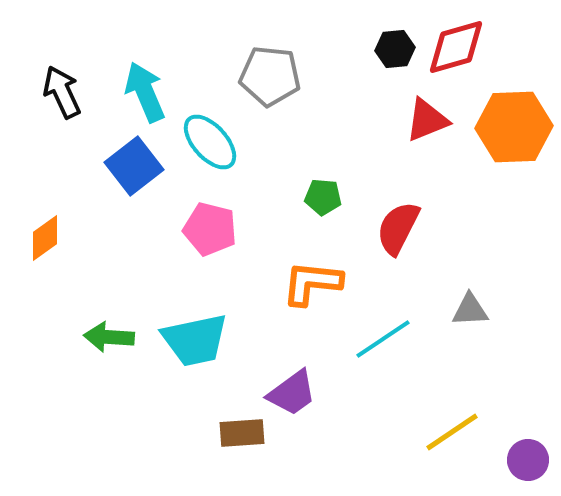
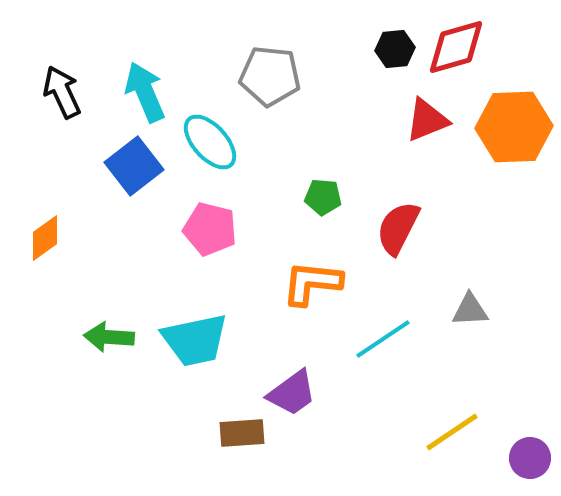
purple circle: moved 2 px right, 2 px up
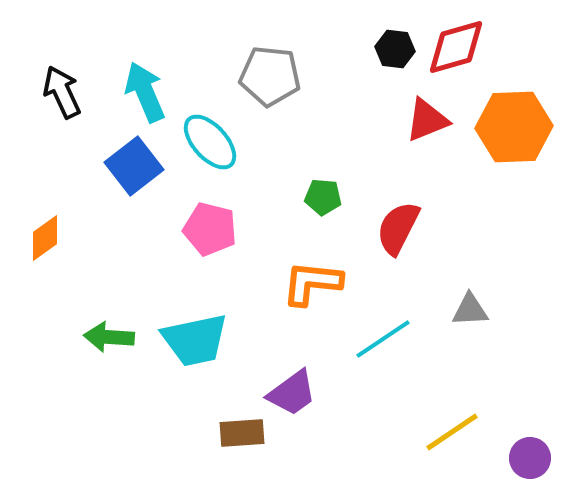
black hexagon: rotated 12 degrees clockwise
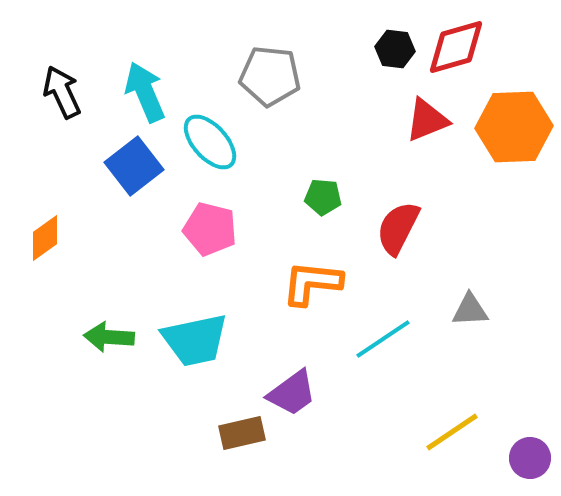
brown rectangle: rotated 9 degrees counterclockwise
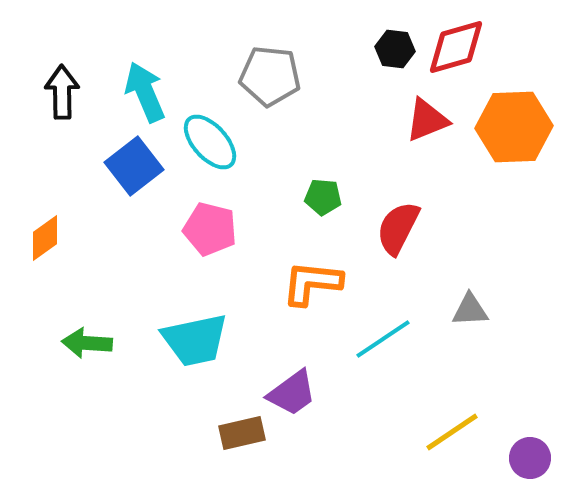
black arrow: rotated 24 degrees clockwise
green arrow: moved 22 px left, 6 px down
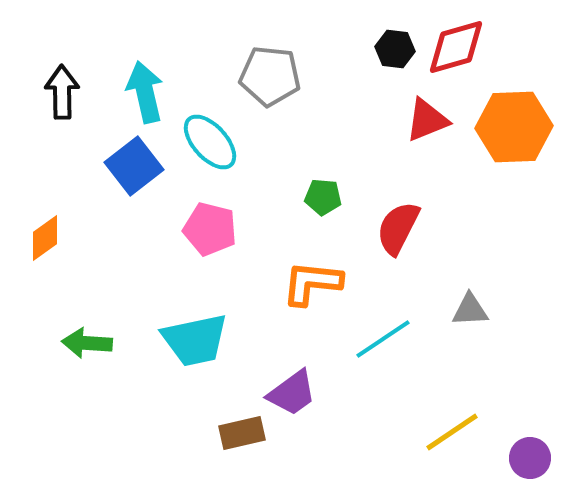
cyan arrow: rotated 10 degrees clockwise
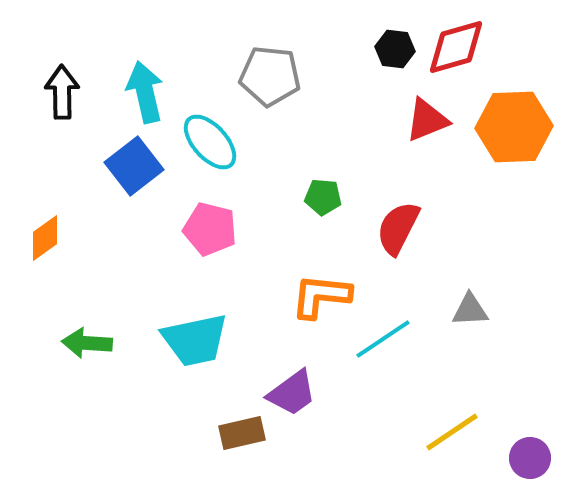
orange L-shape: moved 9 px right, 13 px down
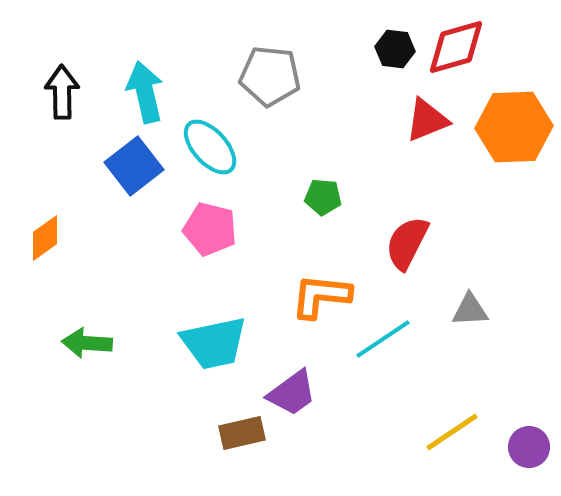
cyan ellipse: moved 5 px down
red semicircle: moved 9 px right, 15 px down
cyan trapezoid: moved 19 px right, 3 px down
purple circle: moved 1 px left, 11 px up
